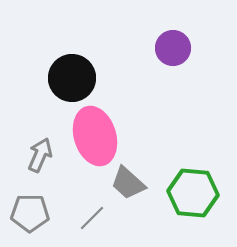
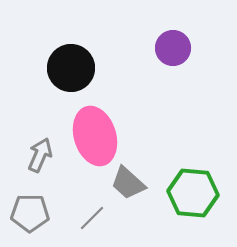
black circle: moved 1 px left, 10 px up
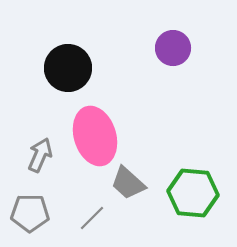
black circle: moved 3 px left
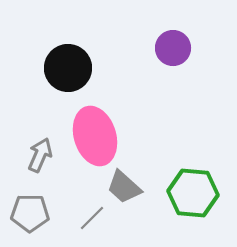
gray trapezoid: moved 4 px left, 4 px down
